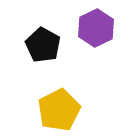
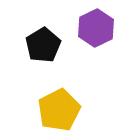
black pentagon: rotated 12 degrees clockwise
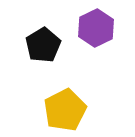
yellow pentagon: moved 6 px right
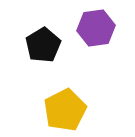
purple hexagon: rotated 18 degrees clockwise
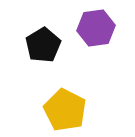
yellow pentagon: rotated 18 degrees counterclockwise
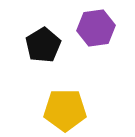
yellow pentagon: rotated 27 degrees counterclockwise
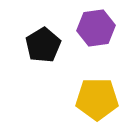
yellow pentagon: moved 32 px right, 11 px up
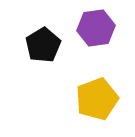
yellow pentagon: rotated 21 degrees counterclockwise
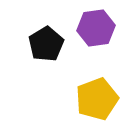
black pentagon: moved 3 px right, 1 px up
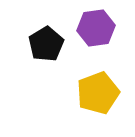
yellow pentagon: moved 1 px right, 6 px up
